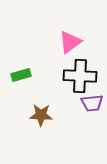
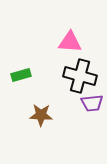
pink triangle: rotated 40 degrees clockwise
black cross: rotated 12 degrees clockwise
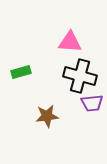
green rectangle: moved 3 px up
brown star: moved 6 px right, 1 px down; rotated 10 degrees counterclockwise
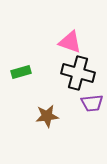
pink triangle: rotated 15 degrees clockwise
black cross: moved 2 px left, 3 px up
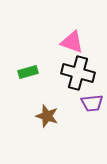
pink triangle: moved 2 px right
green rectangle: moved 7 px right
brown star: rotated 25 degrees clockwise
